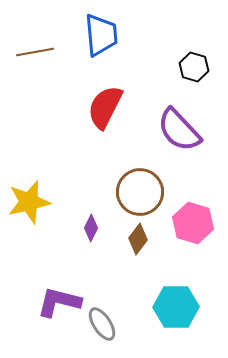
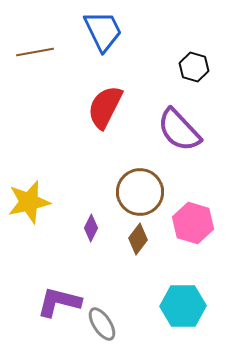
blue trapezoid: moved 2 px right, 4 px up; rotated 21 degrees counterclockwise
cyan hexagon: moved 7 px right, 1 px up
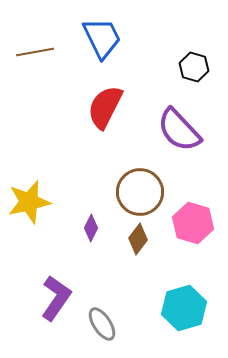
blue trapezoid: moved 1 px left, 7 px down
purple L-shape: moved 3 px left, 4 px up; rotated 111 degrees clockwise
cyan hexagon: moved 1 px right, 2 px down; rotated 15 degrees counterclockwise
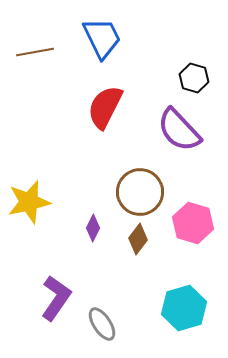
black hexagon: moved 11 px down
purple diamond: moved 2 px right
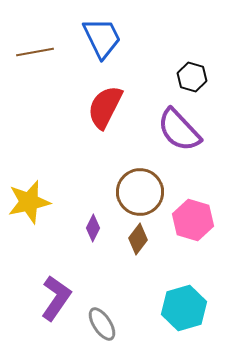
black hexagon: moved 2 px left, 1 px up
pink hexagon: moved 3 px up
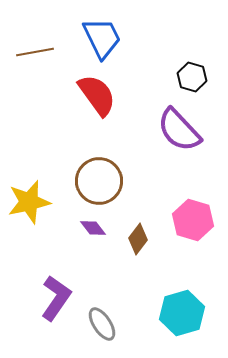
red semicircle: moved 8 px left, 12 px up; rotated 117 degrees clockwise
brown circle: moved 41 px left, 11 px up
purple diamond: rotated 64 degrees counterclockwise
cyan hexagon: moved 2 px left, 5 px down
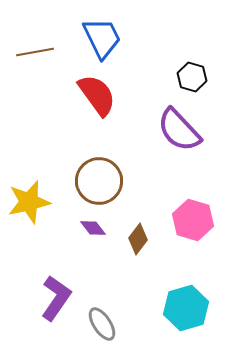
cyan hexagon: moved 4 px right, 5 px up
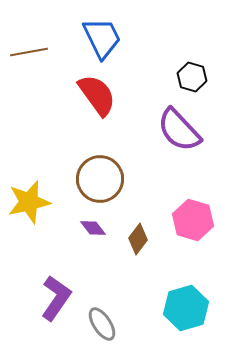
brown line: moved 6 px left
brown circle: moved 1 px right, 2 px up
